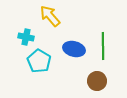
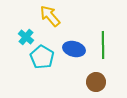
cyan cross: rotated 28 degrees clockwise
green line: moved 1 px up
cyan pentagon: moved 3 px right, 4 px up
brown circle: moved 1 px left, 1 px down
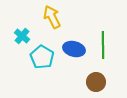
yellow arrow: moved 2 px right, 1 px down; rotated 15 degrees clockwise
cyan cross: moved 4 px left, 1 px up
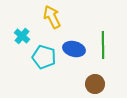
cyan pentagon: moved 2 px right; rotated 15 degrees counterclockwise
brown circle: moved 1 px left, 2 px down
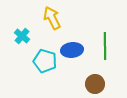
yellow arrow: moved 1 px down
green line: moved 2 px right, 1 px down
blue ellipse: moved 2 px left, 1 px down; rotated 20 degrees counterclockwise
cyan pentagon: moved 1 px right, 4 px down
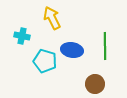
cyan cross: rotated 28 degrees counterclockwise
blue ellipse: rotated 15 degrees clockwise
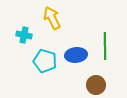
cyan cross: moved 2 px right, 1 px up
blue ellipse: moved 4 px right, 5 px down; rotated 15 degrees counterclockwise
brown circle: moved 1 px right, 1 px down
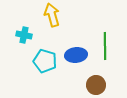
yellow arrow: moved 3 px up; rotated 10 degrees clockwise
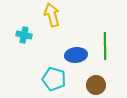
cyan pentagon: moved 9 px right, 18 px down
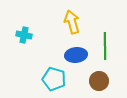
yellow arrow: moved 20 px right, 7 px down
brown circle: moved 3 px right, 4 px up
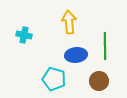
yellow arrow: moved 3 px left; rotated 10 degrees clockwise
